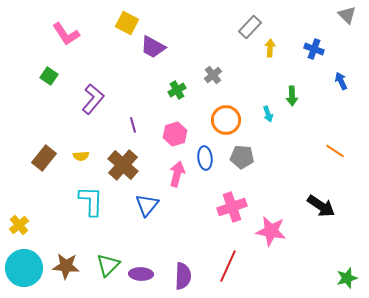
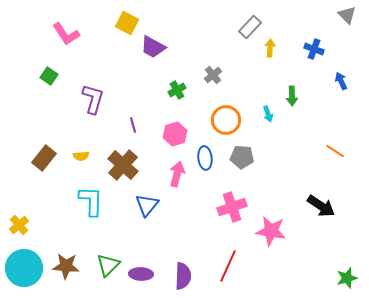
purple L-shape: rotated 24 degrees counterclockwise
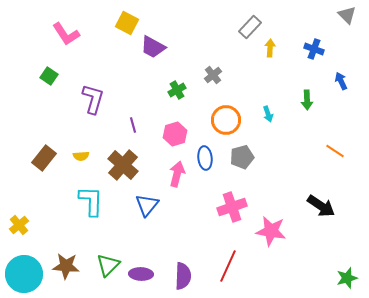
green arrow: moved 15 px right, 4 px down
gray pentagon: rotated 20 degrees counterclockwise
cyan circle: moved 6 px down
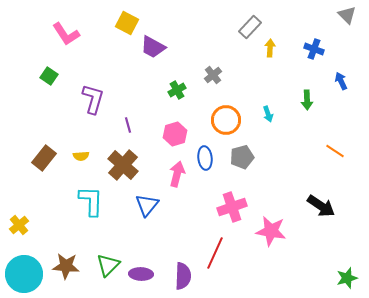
purple line: moved 5 px left
red line: moved 13 px left, 13 px up
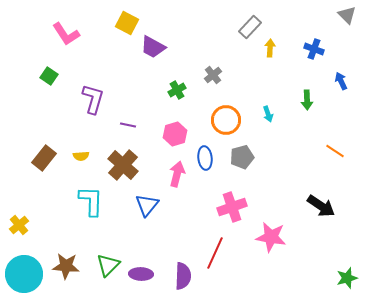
purple line: rotated 63 degrees counterclockwise
pink star: moved 6 px down
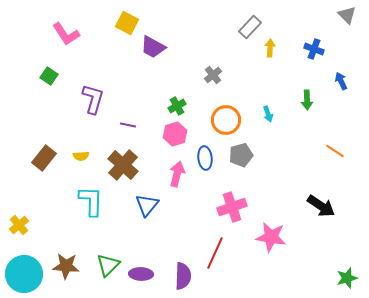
green cross: moved 16 px down
gray pentagon: moved 1 px left, 2 px up
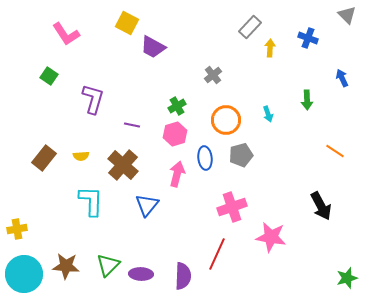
blue cross: moved 6 px left, 11 px up
blue arrow: moved 1 px right, 3 px up
purple line: moved 4 px right
black arrow: rotated 28 degrees clockwise
yellow cross: moved 2 px left, 4 px down; rotated 30 degrees clockwise
red line: moved 2 px right, 1 px down
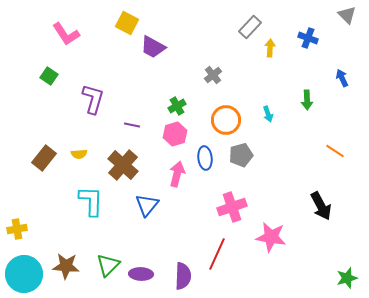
yellow semicircle: moved 2 px left, 2 px up
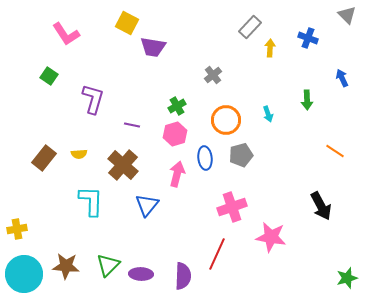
purple trapezoid: rotated 20 degrees counterclockwise
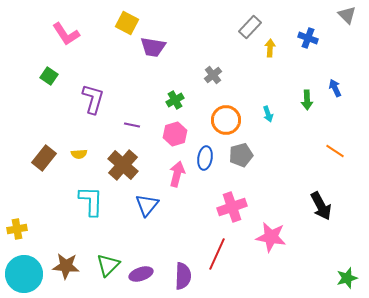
blue arrow: moved 7 px left, 10 px down
green cross: moved 2 px left, 6 px up
blue ellipse: rotated 15 degrees clockwise
purple ellipse: rotated 20 degrees counterclockwise
